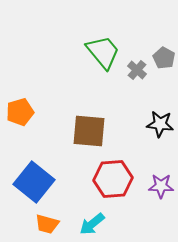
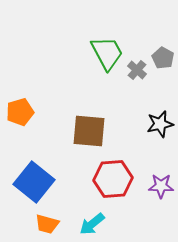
green trapezoid: moved 4 px right, 1 px down; rotated 12 degrees clockwise
gray pentagon: moved 1 px left
black star: rotated 20 degrees counterclockwise
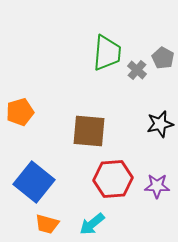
green trapezoid: rotated 33 degrees clockwise
purple star: moved 4 px left
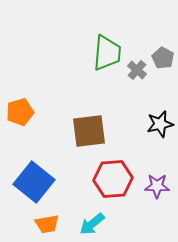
brown square: rotated 12 degrees counterclockwise
orange trapezoid: rotated 25 degrees counterclockwise
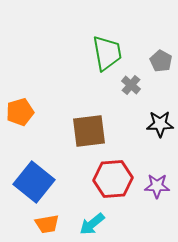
green trapezoid: rotated 15 degrees counterclockwise
gray pentagon: moved 2 px left, 3 px down
gray cross: moved 6 px left, 15 px down
black star: rotated 12 degrees clockwise
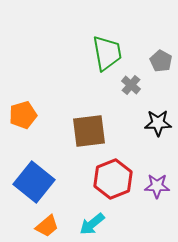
orange pentagon: moved 3 px right, 3 px down
black star: moved 2 px left, 1 px up
red hexagon: rotated 18 degrees counterclockwise
orange trapezoid: moved 2 px down; rotated 30 degrees counterclockwise
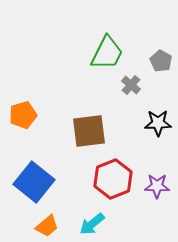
green trapezoid: rotated 36 degrees clockwise
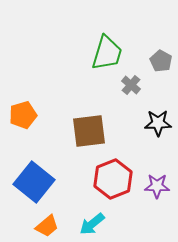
green trapezoid: rotated 9 degrees counterclockwise
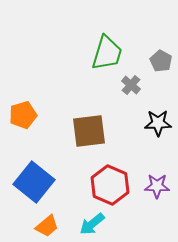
red hexagon: moved 3 px left, 6 px down; rotated 15 degrees counterclockwise
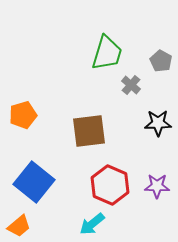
orange trapezoid: moved 28 px left
